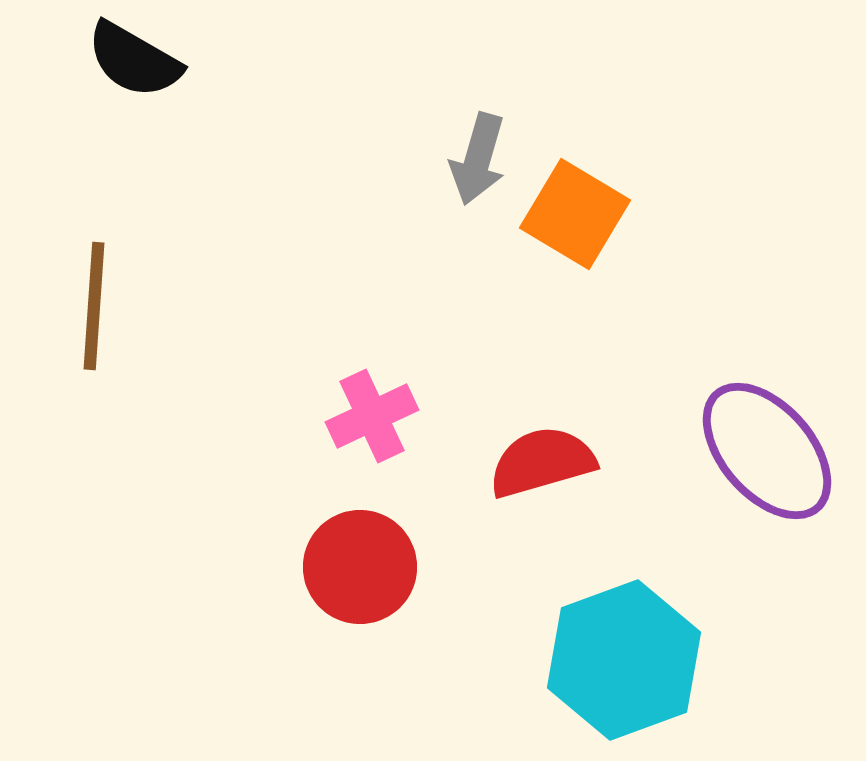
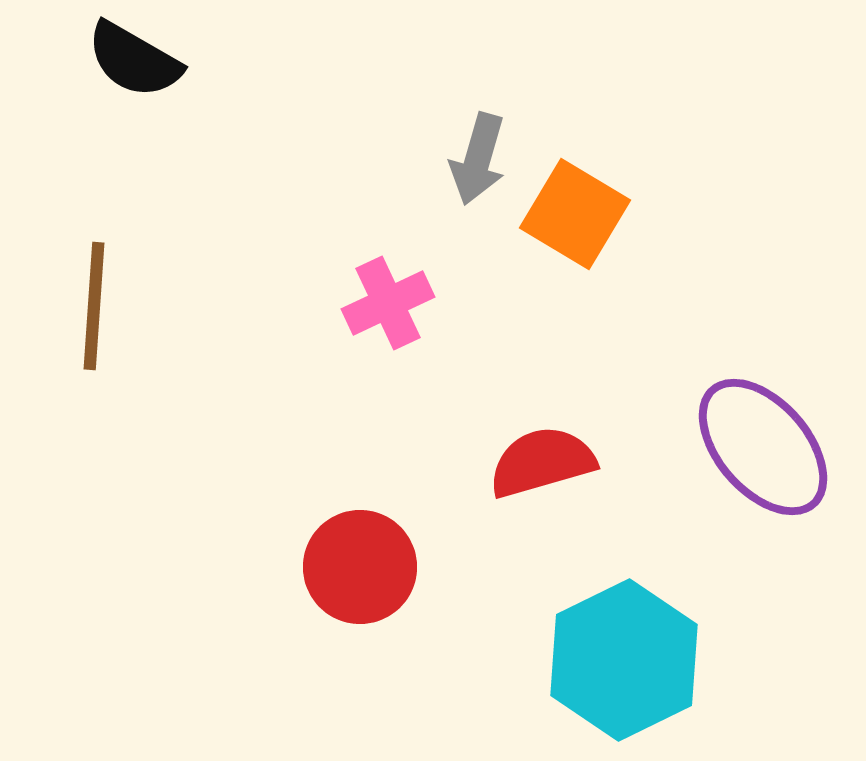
pink cross: moved 16 px right, 113 px up
purple ellipse: moved 4 px left, 4 px up
cyan hexagon: rotated 6 degrees counterclockwise
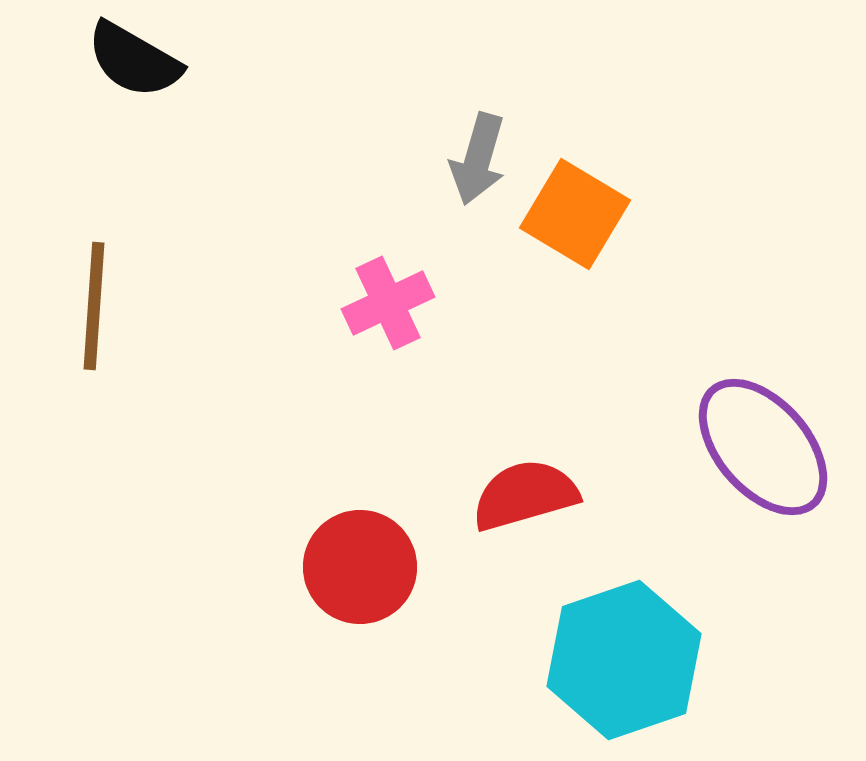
red semicircle: moved 17 px left, 33 px down
cyan hexagon: rotated 7 degrees clockwise
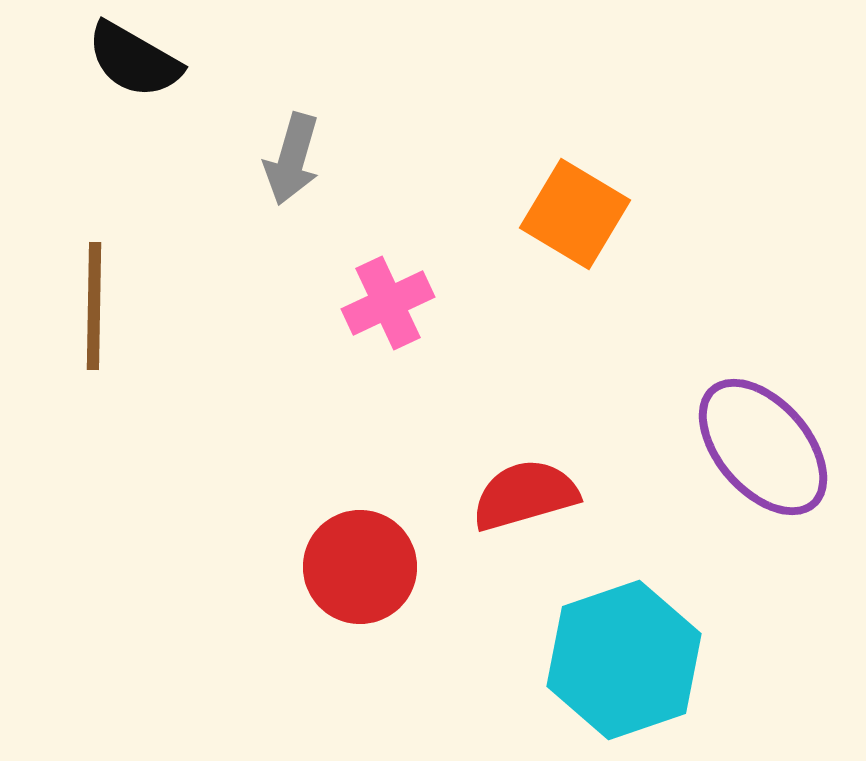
gray arrow: moved 186 px left
brown line: rotated 3 degrees counterclockwise
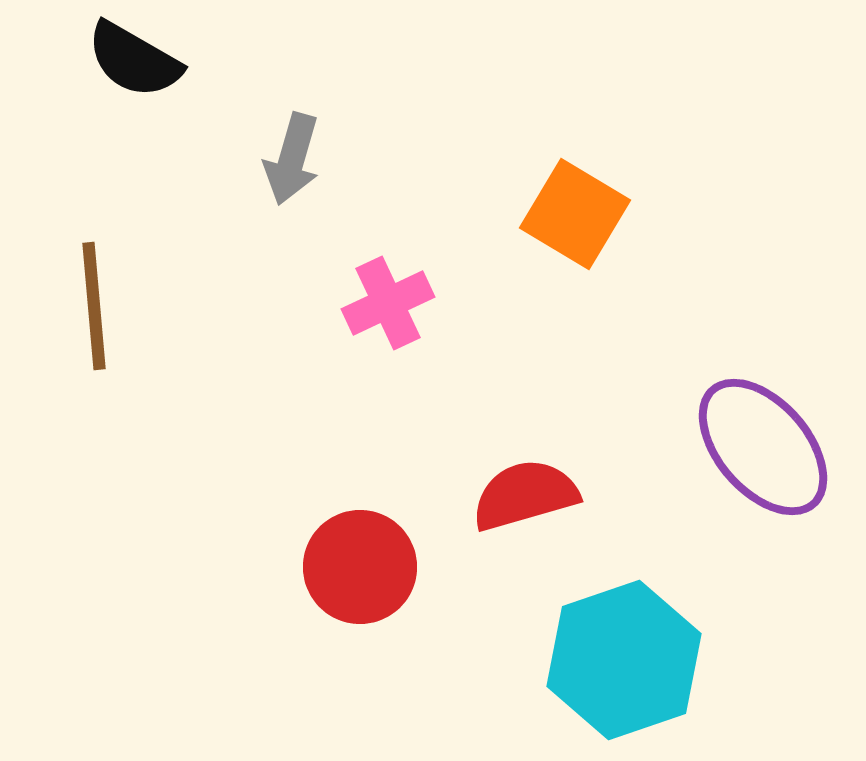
brown line: rotated 6 degrees counterclockwise
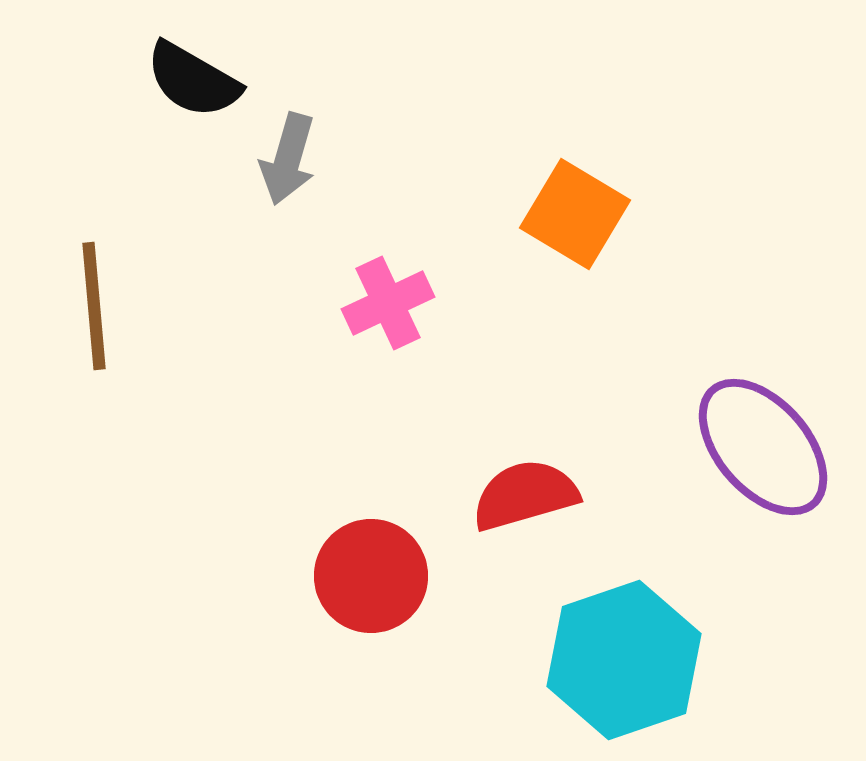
black semicircle: moved 59 px right, 20 px down
gray arrow: moved 4 px left
red circle: moved 11 px right, 9 px down
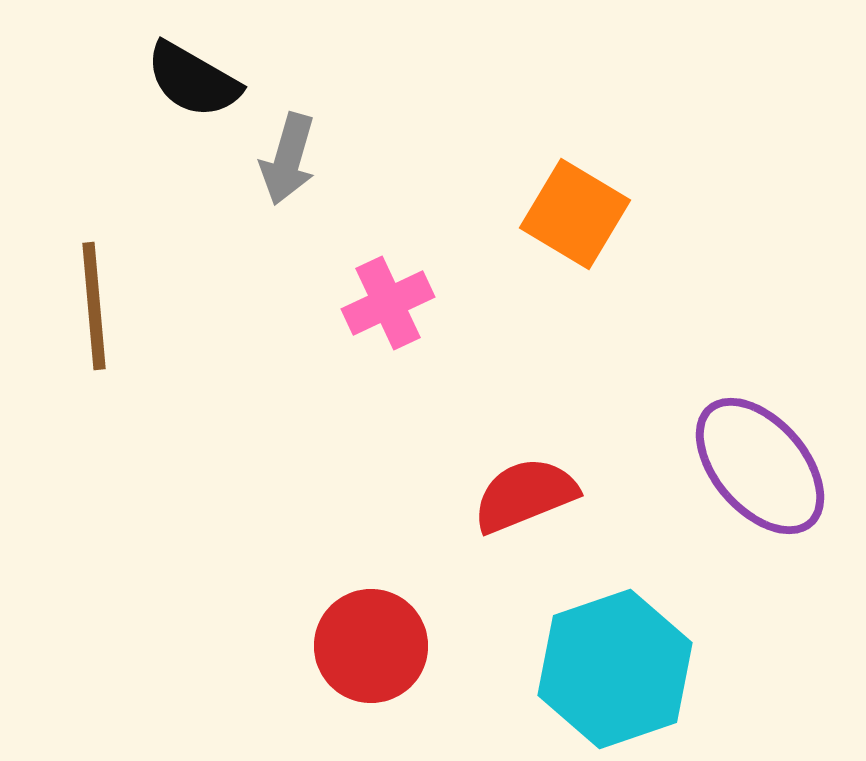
purple ellipse: moved 3 px left, 19 px down
red semicircle: rotated 6 degrees counterclockwise
red circle: moved 70 px down
cyan hexagon: moved 9 px left, 9 px down
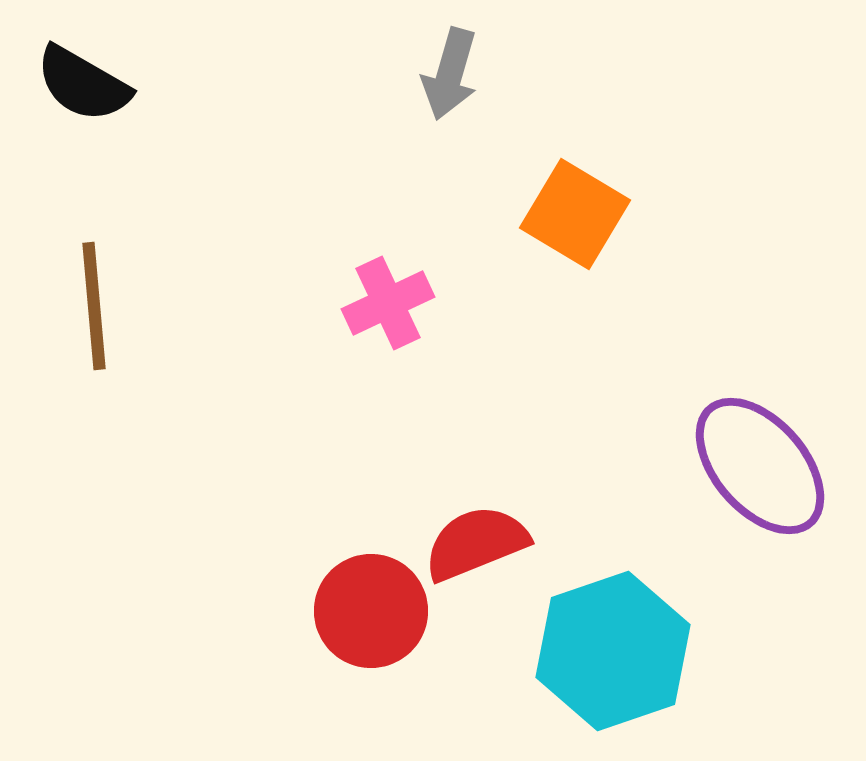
black semicircle: moved 110 px left, 4 px down
gray arrow: moved 162 px right, 85 px up
red semicircle: moved 49 px left, 48 px down
red circle: moved 35 px up
cyan hexagon: moved 2 px left, 18 px up
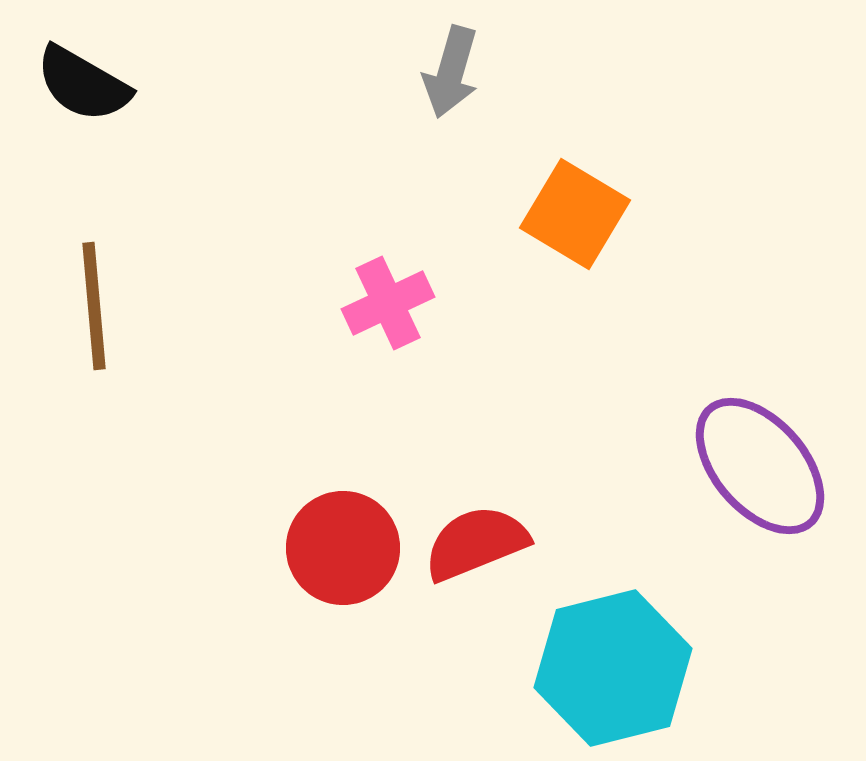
gray arrow: moved 1 px right, 2 px up
red circle: moved 28 px left, 63 px up
cyan hexagon: moved 17 px down; rotated 5 degrees clockwise
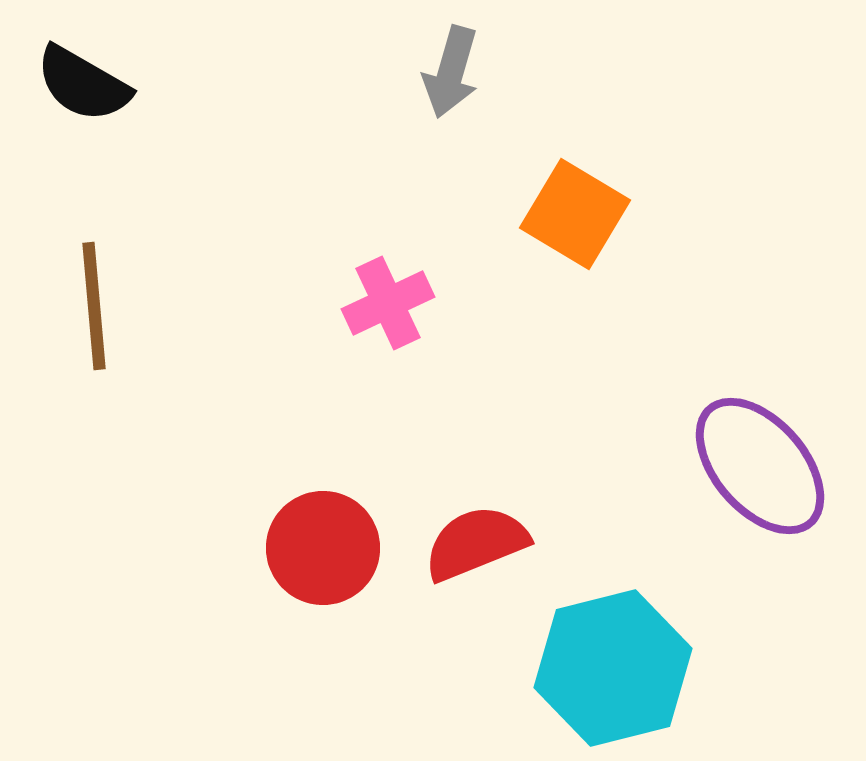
red circle: moved 20 px left
